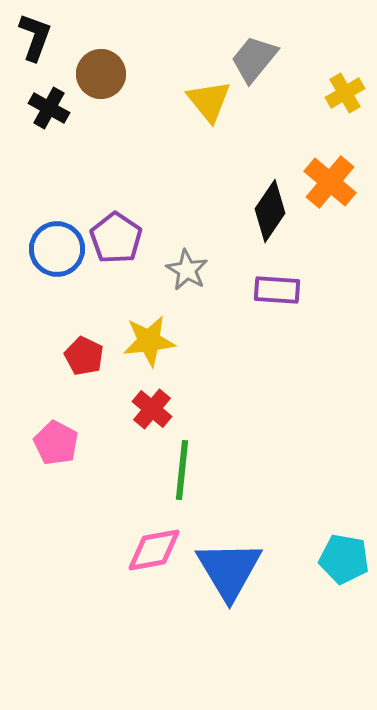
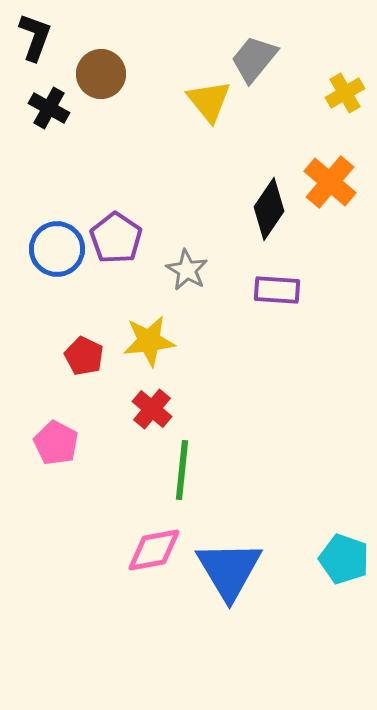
black diamond: moved 1 px left, 2 px up
cyan pentagon: rotated 9 degrees clockwise
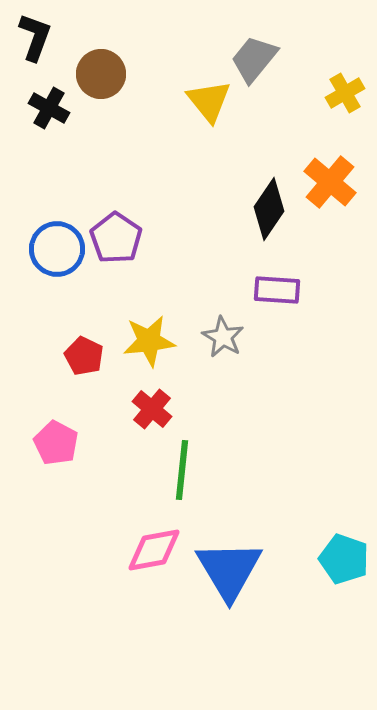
gray star: moved 36 px right, 67 px down
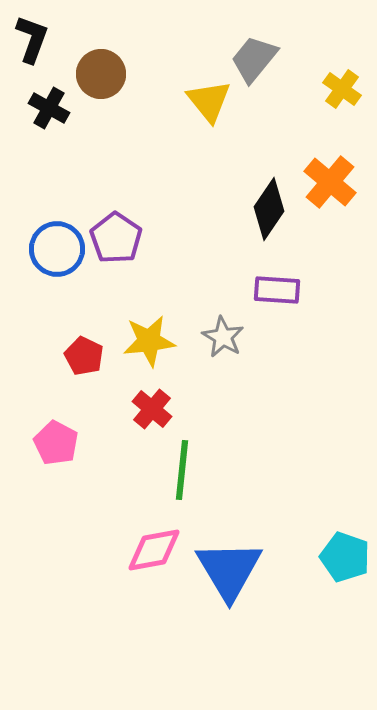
black L-shape: moved 3 px left, 2 px down
yellow cross: moved 3 px left, 4 px up; rotated 24 degrees counterclockwise
cyan pentagon: moved 1 px right, 2 px up
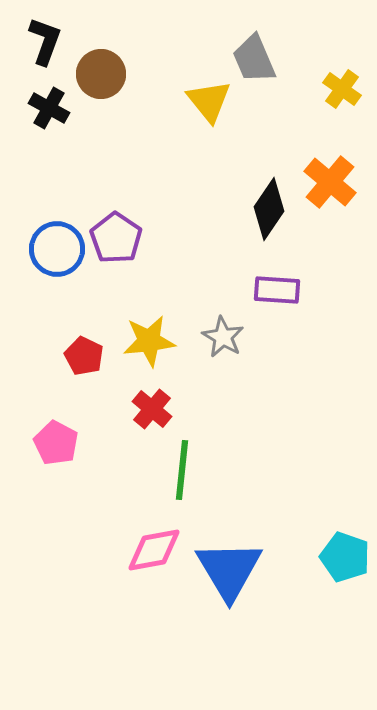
black L-shape: moved 13 px right, 2 px down
gray trapezoid: rotated 62 degrees counterclockwise
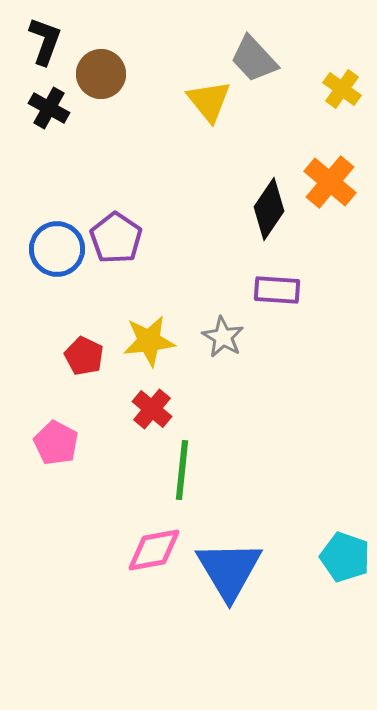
gray trapezoid: rotated 20 degrees counterclockwise
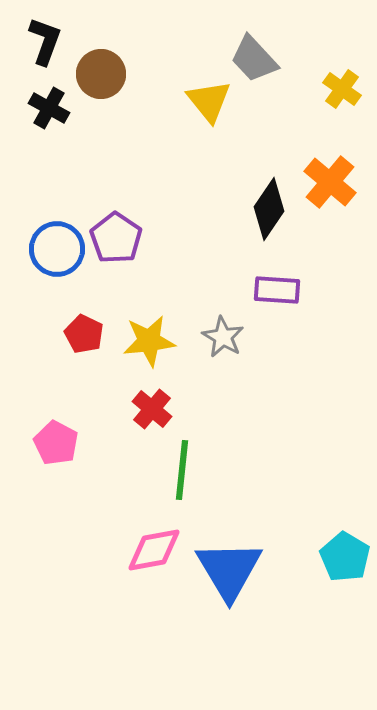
red pentagon: moved 22 px up
cyan pentagon: rotated 12 degrees clockwise
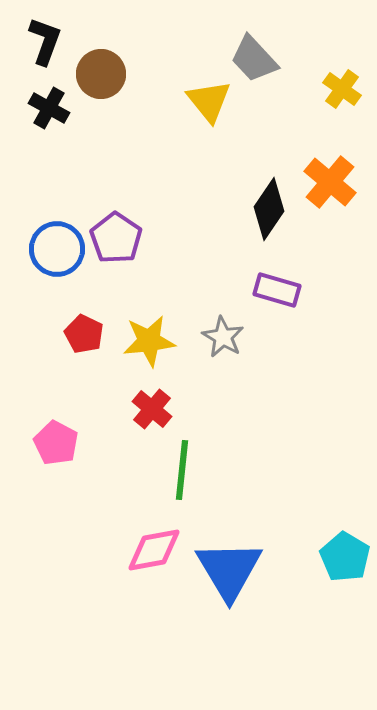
purple rectangle: rotated 12 degrees clockwise
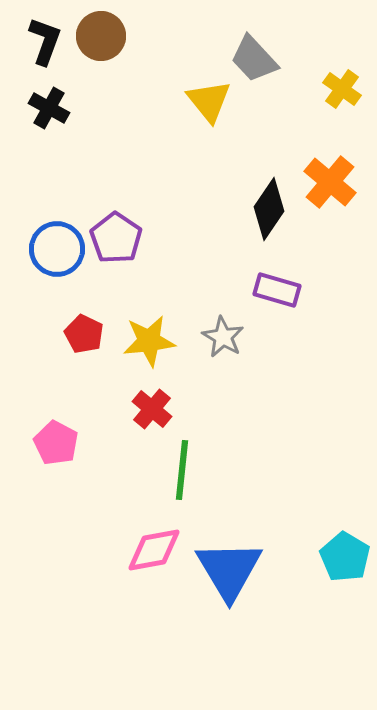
brown circle: moved 38 px up
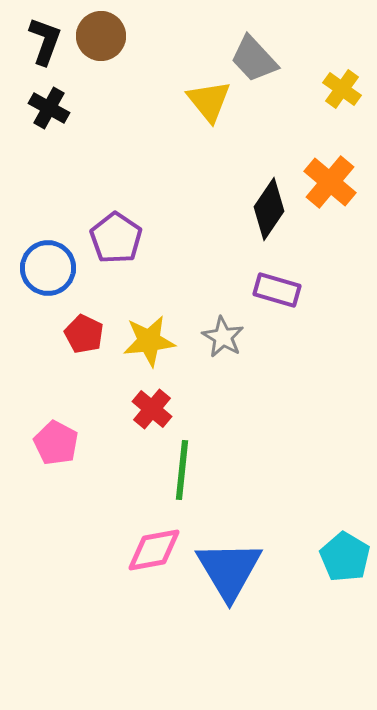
blue circle: moved 9 px left, 19 px down
